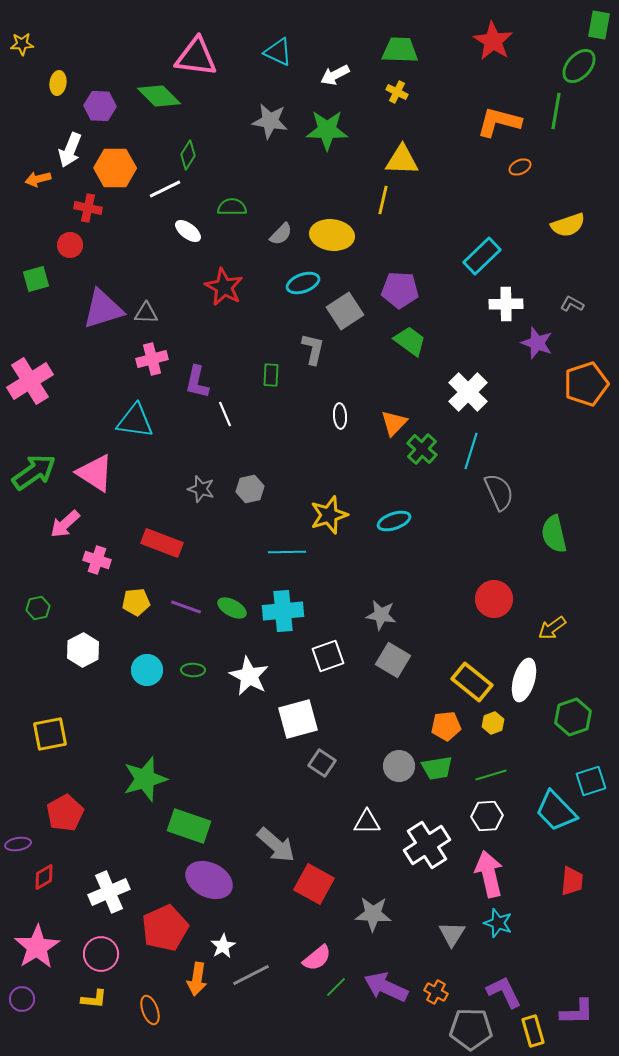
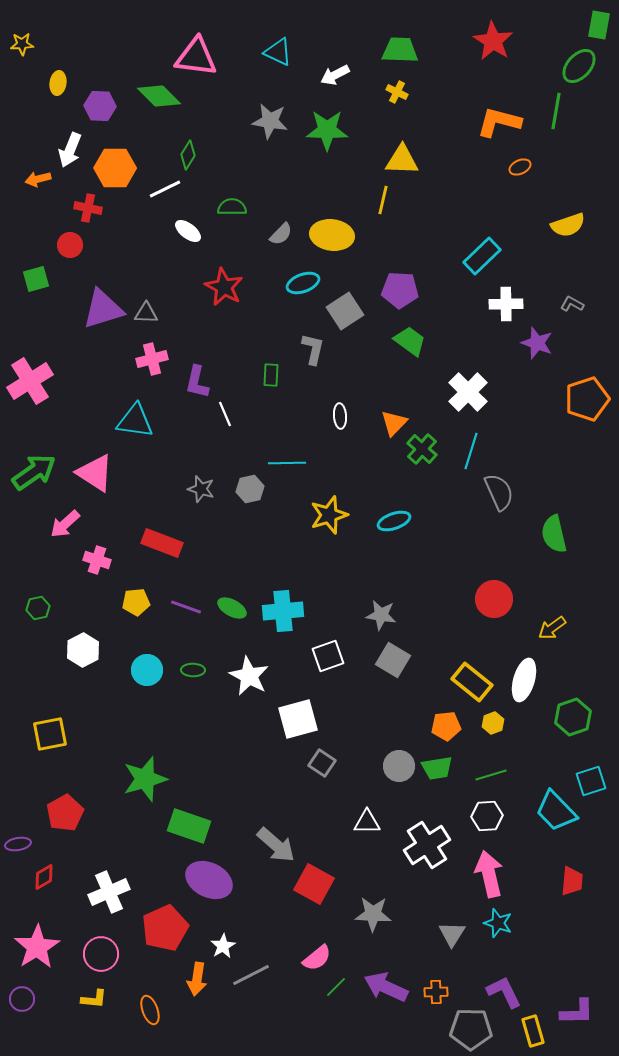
orange pentagon at (586, 384): moved 1 px right, 15 px down
cyan line at (287, 552): moved 89 px up
orange cross at (436, 992): rotated 30 degrees counterclockwise
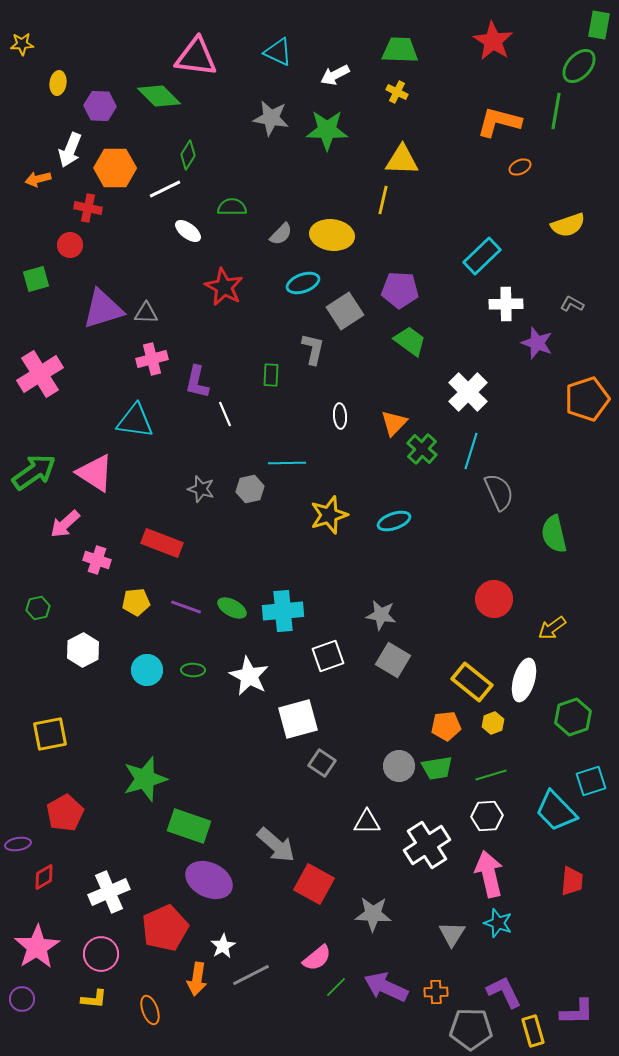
gray star at (270, 121): moved 1 px right, 3 px up
pink cross at (30, 381): moved 10 px right, 7 px up
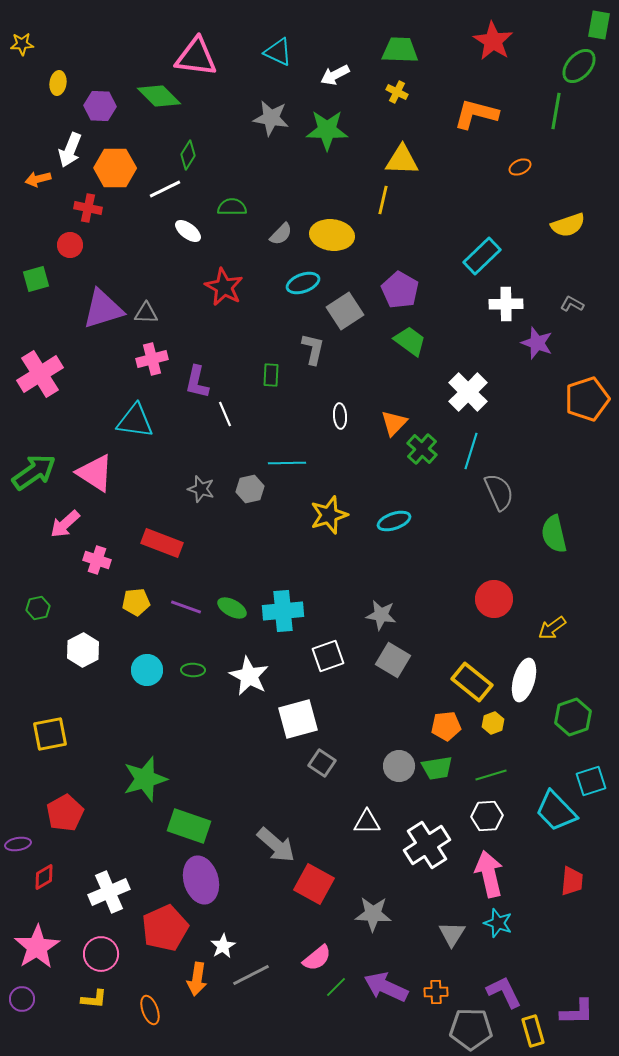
orange L-shape at (499, 122): moved 23 px left, 8 px up
purple pentagon at (400, 290): rotated 27 degrees clockwise
purple ellipse at (209, 880): moved 8 px left; rotated 48 degrees clockwise
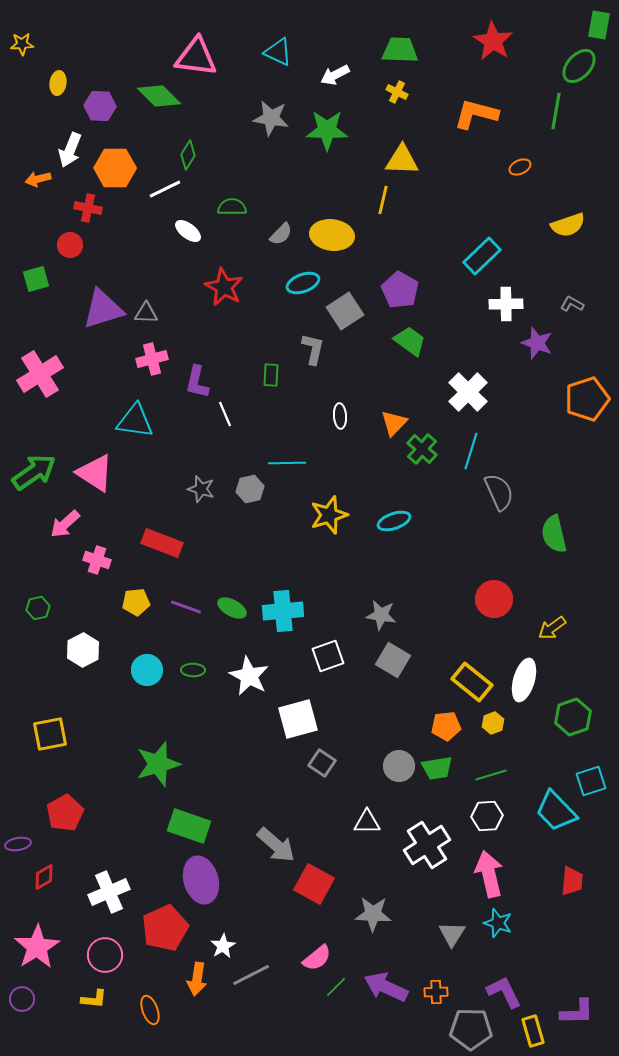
green star at (145, 779): moved 13 px right, 15 px up
pink circle at (101, 954): moved 4 px right, 1 px down
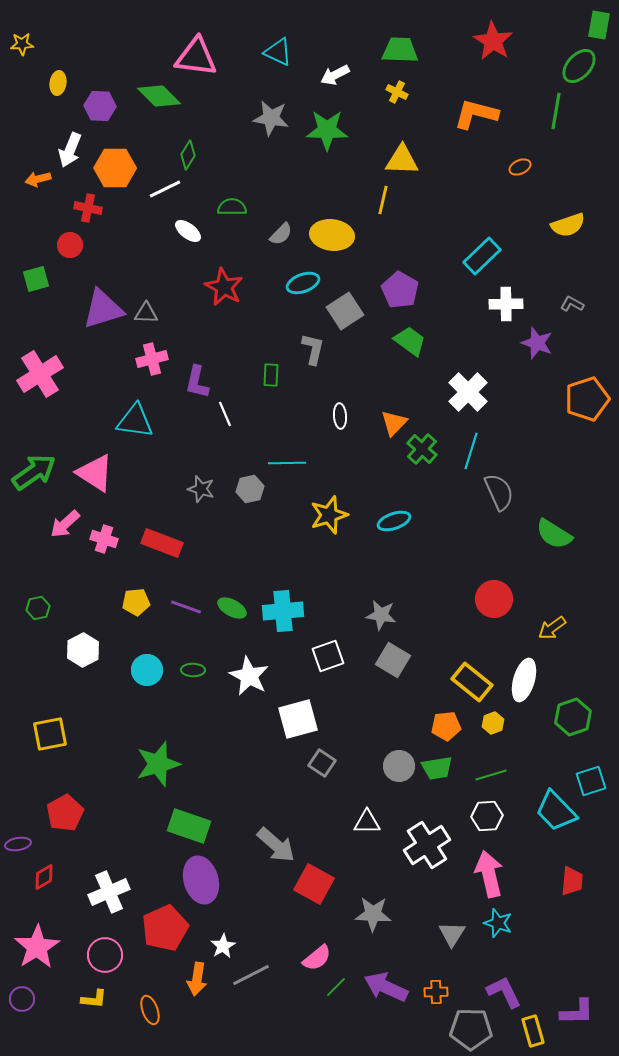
green semicircle at (554, 534): rotated 45 degrees counterclockwise
pink cross at (97, 560): moved 7 px right, 21 px up
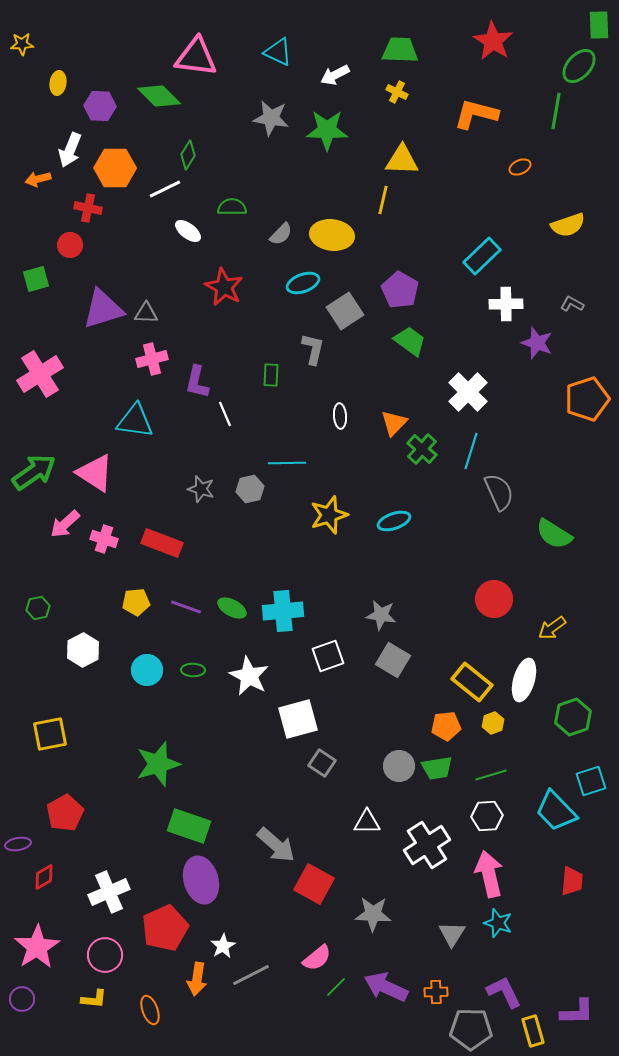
green rectangle at (599, 25): rotated 12 degrees counterclockwise
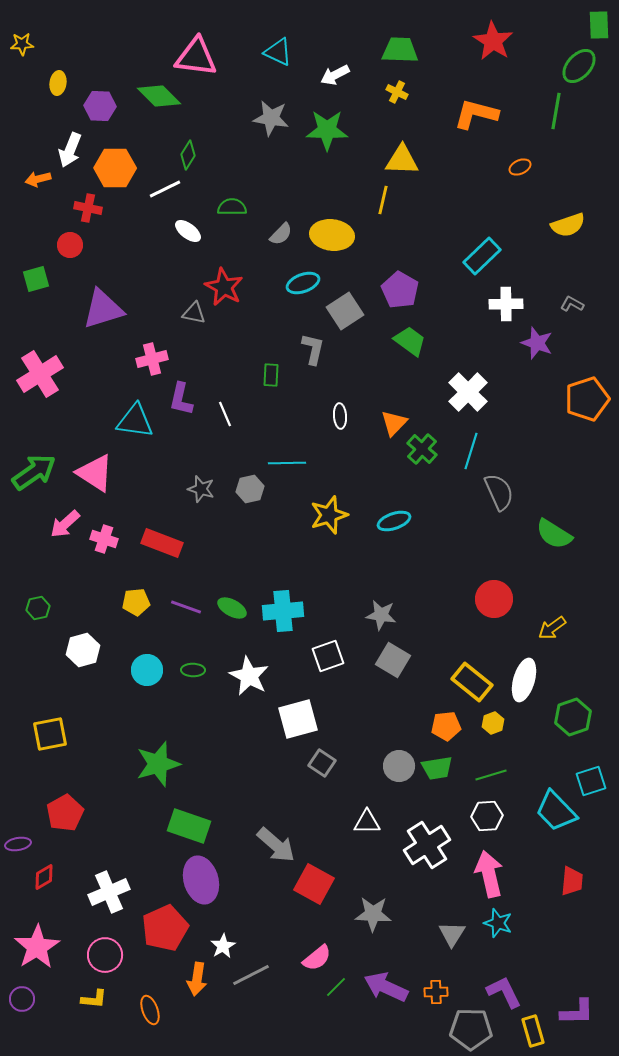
gray triangle at (146, 313): moved 48 px right; rotated 10 degrees clockwise
purple L-shape at (197, 382): moved 16 px left, 17 px down
white hexagon at (83, 650): rotated 12 degrees clockwise
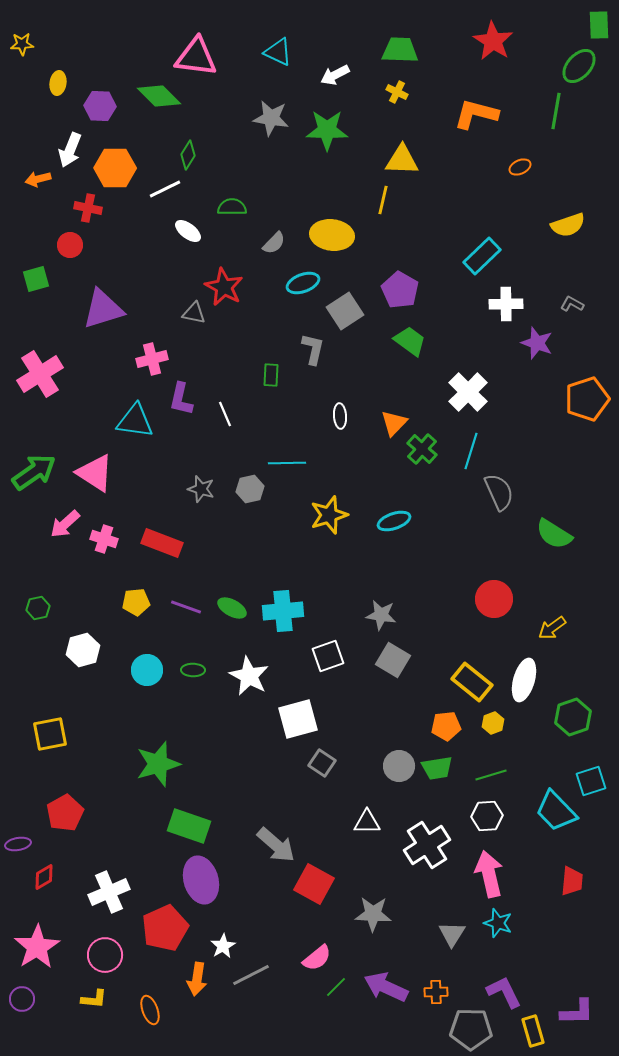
gray semicircle at (281, 234): moved 7 px left, 9 px down
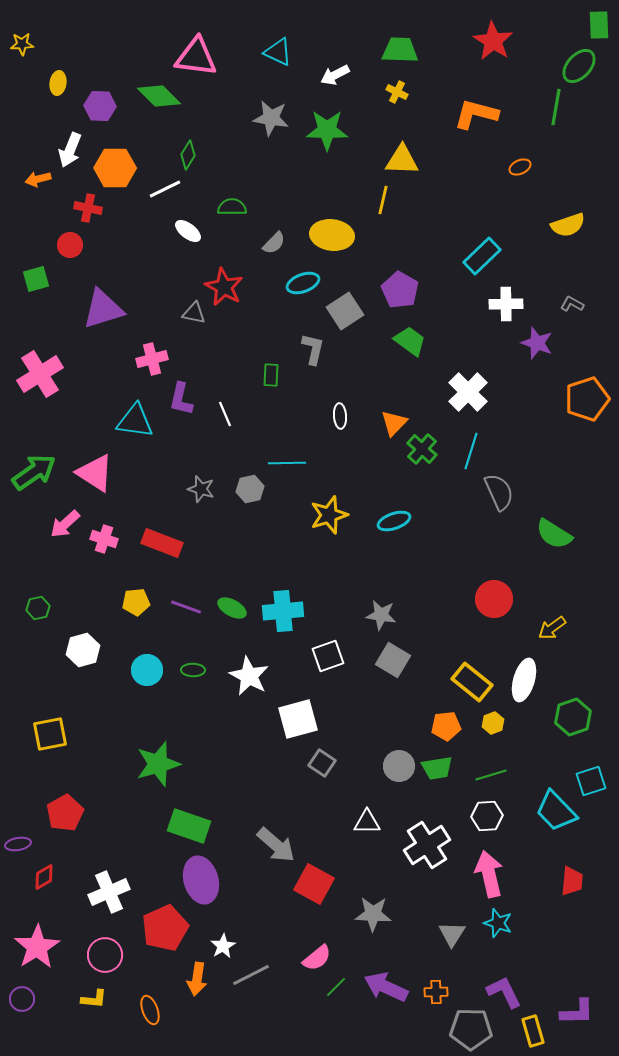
green line at (556, 111): moved 4 px up
